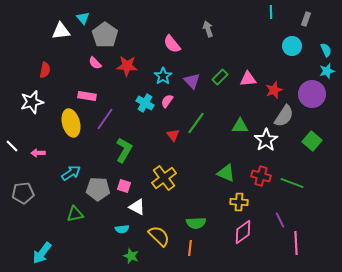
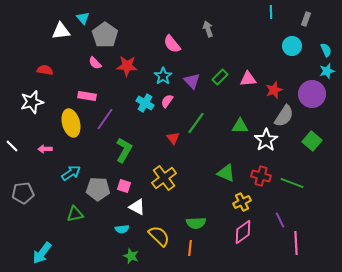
red semicircle at (45, 70): rotated 91 degrees counterclockwise
red triangle at (173, 135): moved 3 px down
pink arrow at (38, 153): moved 7 px right, 4 px up
yellow cross at (239, 202): moved 3 px right; rotated 30 degrees counterclockwise
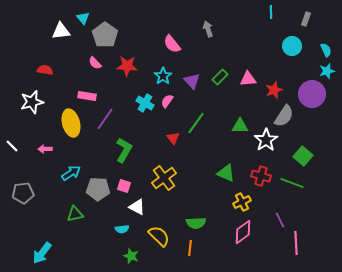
green square at (312, 141): moved 9 px left, 15 px down
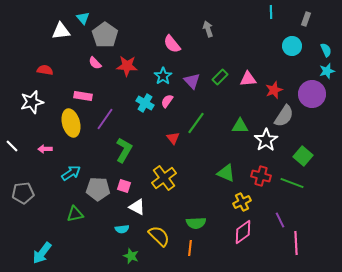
pink rectangle at (87, 96): moved 4 px left
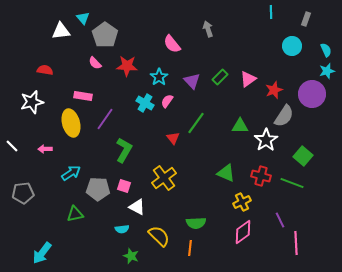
cyan star at (163, 76): moved 4 px left, 1 px down
pink triangle at (248, 79): rotated 30 degrees counterclockwise
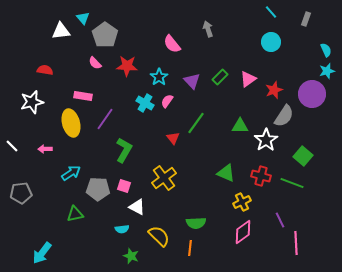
cyan line at (271, 12): rotated 40 degrees counterclockwise
cyan circle at (292, 46): moved 21 px left, 4 px up
gray pentagon at (23, 193): moved 2 px left
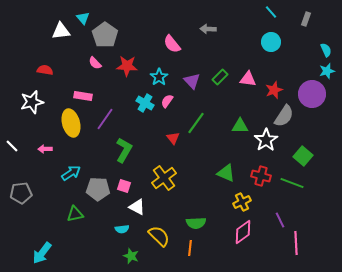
gray arrow at (208, 29): rotated 70 degrees counterclockwise
pink triangle at (248, 79): rotated 42 degrees clockwise
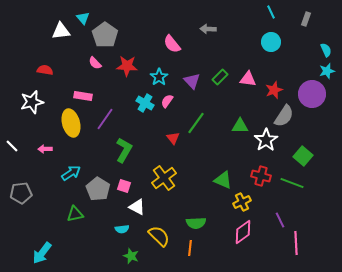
cyan line at (271, 12): rotated 16 degrees clockwise
green triangle at (226, 173): moved 3 px left, 7 px down
gray pentagon at (98, 189): rotated 30 degrees clockwise
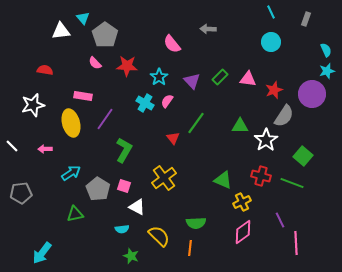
white star at (32, 102): moved 1 px right, 3 px down
